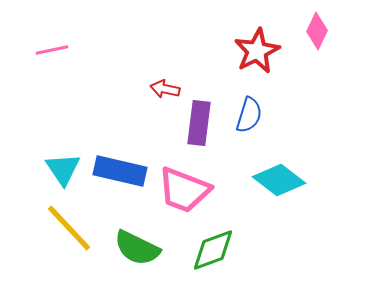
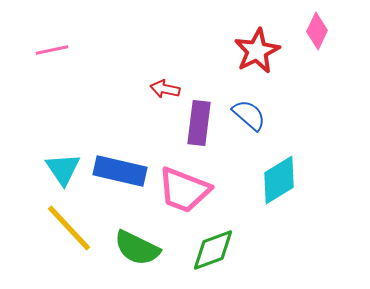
blue semicircle: rotated 66 degrees counterclockwise
cyan diamond: rotated 69 degrees counterclockwise
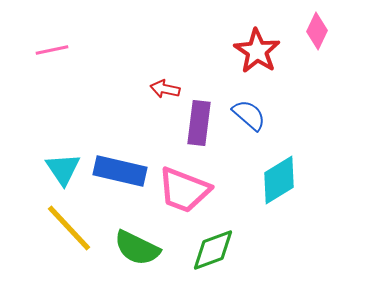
red star: rotated 12 degrees counterclockwise
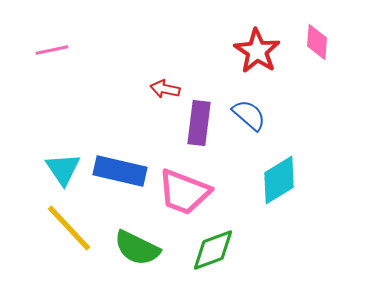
pink diamond: moved 11 px down; rotated 21 degrees counterclockwise
pink trapezoid: moved 2 px down
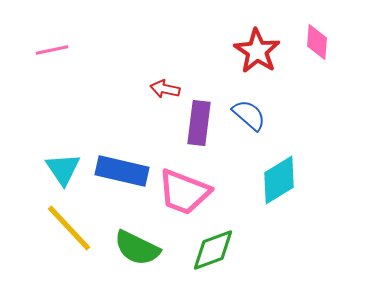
blue rectangle: moved 2 px right
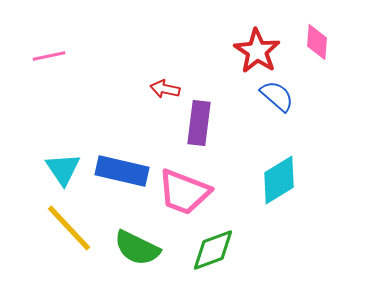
pink line: moved 3 px left, 6 px down
blue semicircle: moved 28 px right, 19 px up
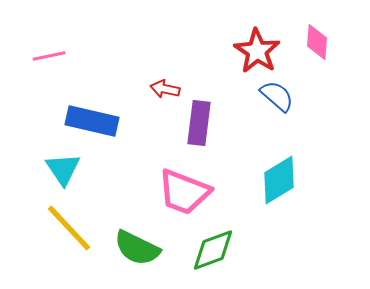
blue rectangle: moved 30 px left, 50 px up
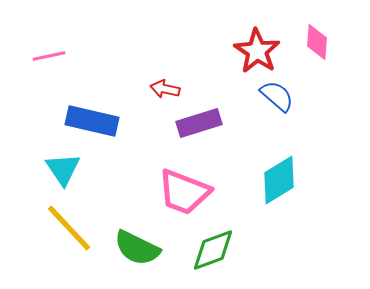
purple rectangle: rotated 66 degrees clockwise
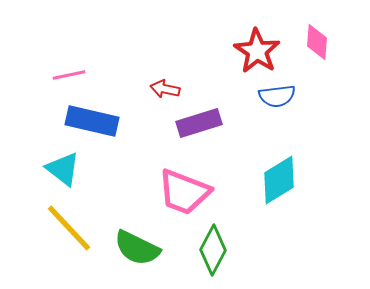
pink line: moved 20 px right, 19 px down
blue semicircle: rotated 132 degrees clockwise
cyan triangle: rotated 18 degrees counterclockwise
green diamond: rotated 42 degrees counterclockwise
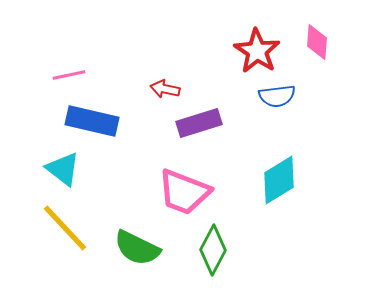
yellow line: moved 4 px left
